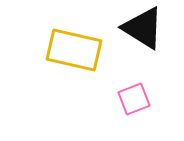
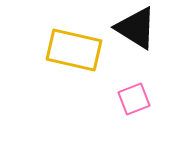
black triangle: moved 7 px left
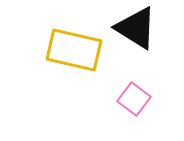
pink square: rotated 32 degrees counterclockwise
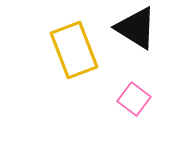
yellow rectangle: rotated 56 degrees clockwise
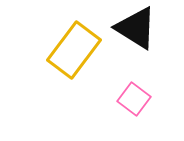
yellow rectangle: rotated 58 degrees clockwise
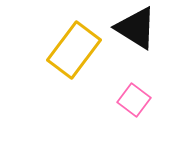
pink square: moved 1 px down
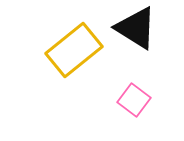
yellow rectangle: rotated 14 degrees clockwise
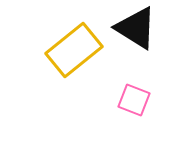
pink square: rotated 16 degrees counterclockwise
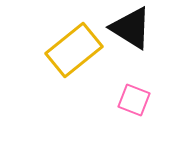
black triangle: moved 5 px left
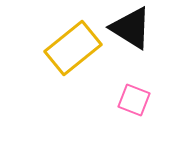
yellow rectangle: moved 1 px left, 2 px up
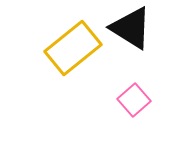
pink square: rotated 28 degrees clockwise
